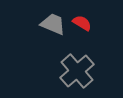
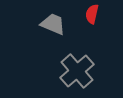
red semicircle: moved 10 px right, 9 px up; rotated 108 degrees counterclockwise
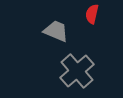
gray trapezoid: moved 3 px right, 7 px down
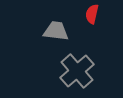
gray trapezoid: rotated 16 degrees counterclockwise
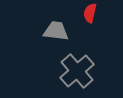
red semicircle: moved 2 px left, 1 px up
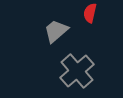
gray trapezoid: rotated 48 degrees counterclockwise
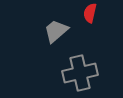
gray cross: moved 3 px right, 2 px down; rotated 28 degrees clockwise
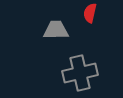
gray trapezoid: moved 1 px up; rotated 40 degrees clockwise
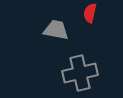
gray trapezoid: rotated 12 degrees clockwise
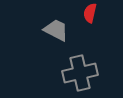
gray trapezoid: rotated 16 degrees clockwise
